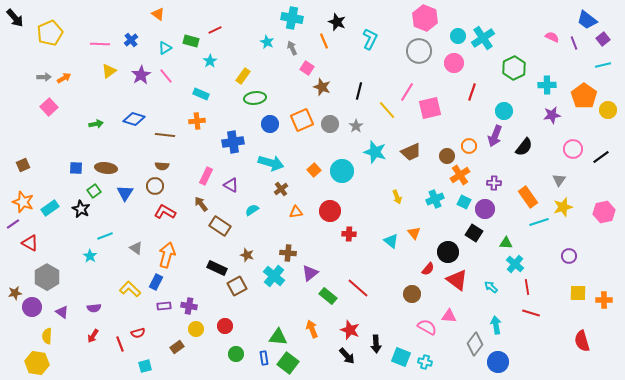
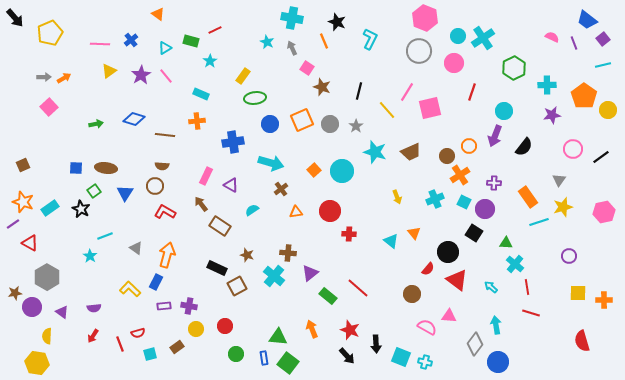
cyan square at (145, 366): moved 5 px right, 12 px up
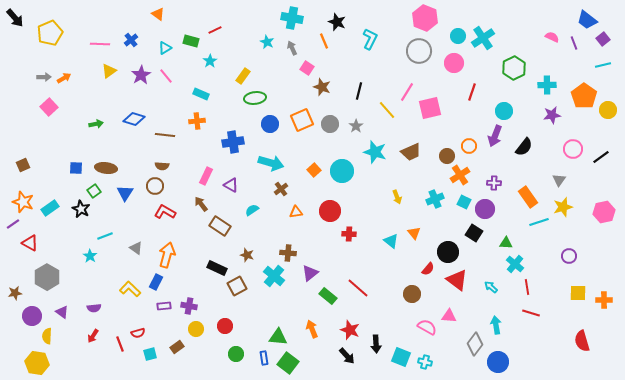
purple circle at (32, 307): moved 9 px down
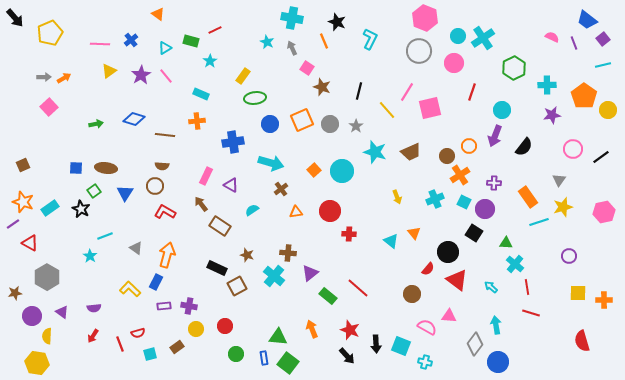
cyan circle at (504, 111): moved 2 px left, 1 px up
cyan square at (401, 357): moved 11 px up
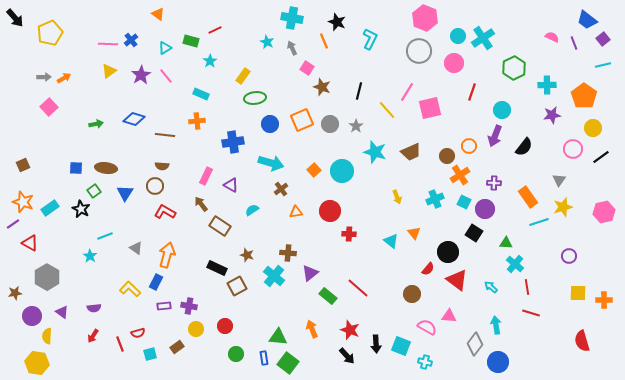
pink line at (100, 44): moved 8 px right
yellow circle at (608, 110): moved 15 px left, 18 px down
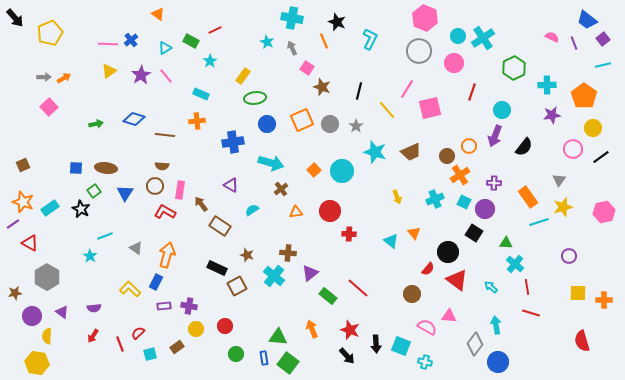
green rectangle at (191, 41): rotated 14 degrees clockwise
pink line at (407, 92): moved 3 px up
blue circle at (270, 124): moved 3 px left
pink rectangle at (206, 176): moved 26 px left, 14 px down; rotated 18 degrees counterclockwise
red semicircle at (138, 333): rotated 152 degrees clockwise
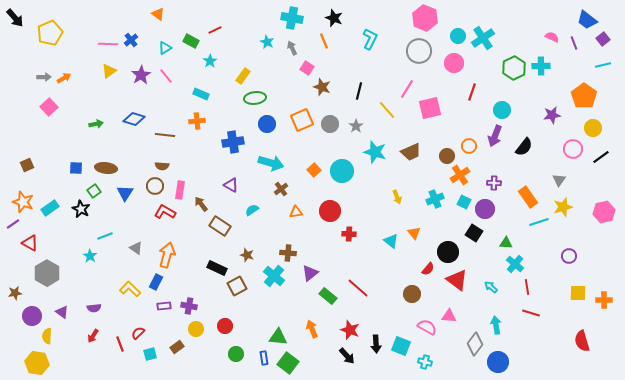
black star at (337, 22): moved 3 px left, 4 px up
cyan cross at (547, 85): moved 6 px left, 19 px up
brown square at (23, 165): moved 4 px right
gray hexagon at (47, 277): moved 4 px up
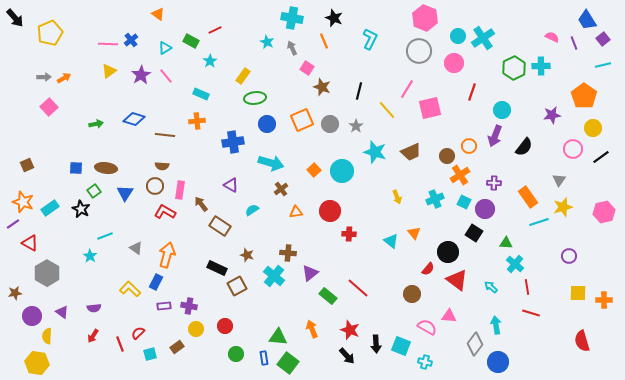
blue trapezoid at (587, 20): rotated 20 degrees clockwise
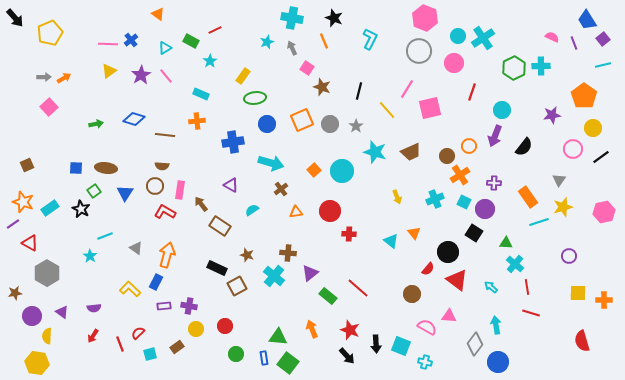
cyan star at (267, 42): rotated 24 degrees clockwise
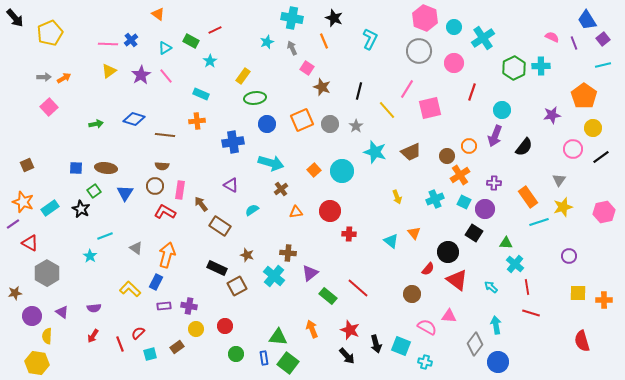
cyan circle at (458, 36): moved 4 px left, 9 px up
black arrow at (376, 344): rotated 12 degrees counterclockwise
